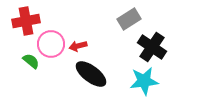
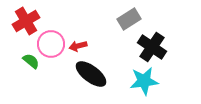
red cross: rotated 20 degrees counterclockwise
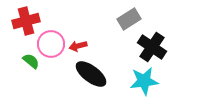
red cross: rotated 16 degrees clockwise
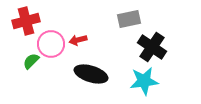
gray rectangle: rotated 20 degrees clockwise
red arrow: moved 6 px up
green semicircle: rotated 84 degrees counterclockwise
black ellipse: rotated 20 degrees counterclockwise
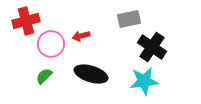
red arrow: moved 3 px right, 4 px up
green semicircle: moved 13 px right, 15 px down
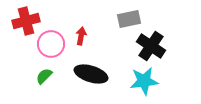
red arrow: rotated 114 degrees clockwise
black cross: moved 1 px left, 1 px up
